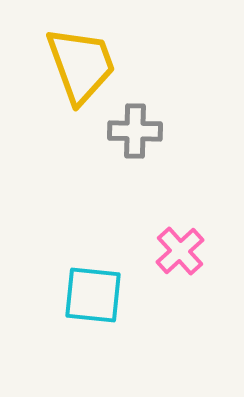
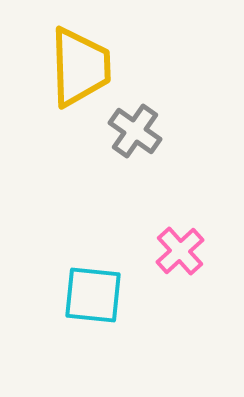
yellow trapezoid: moved 1 px left, 2 px down; rotated 18 degrees clockwise
gray cross: rotated 34 degrees clockwise
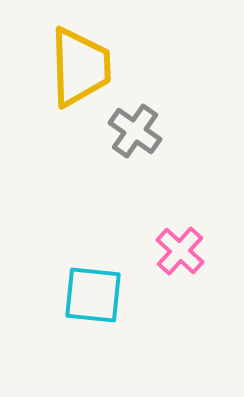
pink cross: rotated 6 degrees counterclockwise
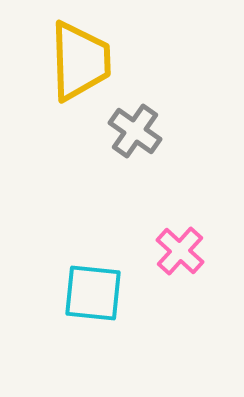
yellow trapezoid: moved 6 px up
cyan square: moved 2 px up
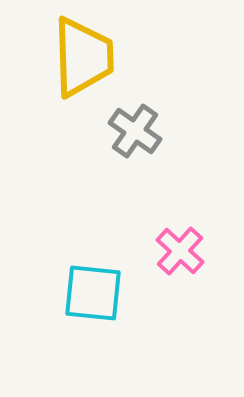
yellow trapezoid: moved 3 px right, 4 px up
